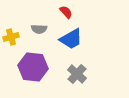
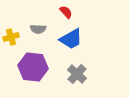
gray semicircle: moved 1 px left
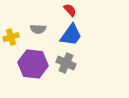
red semicircle: moved 4 px right, 2 px up
blue trapezoid: moved 4 px up; rotated 25 degrees counterclockwise
purple hexagon: moved 3 px up
gray cross: moved 11 px left, 11 px up; rotated 18 degrees counterclockwise
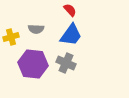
gray semicircle: moved 2 px left
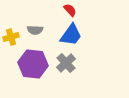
gray semicircle: moved 1 px left, 1 px down
gray cross: rotated 24 degrees clockwise
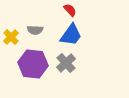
yellow cross: rotated 28 degrees counterclockwise
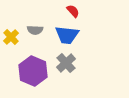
red semicircle: moved 3 px right, 1 px down
blue trapezoid: moved 4 px left; rotated 60 degrees clockwise
purple hexagon: moved 7 px down; rotated 16 degrees clockwise
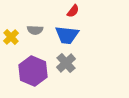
red semicircle: rotated 80 degrees clockwise
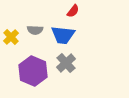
blue trapezoid: moved 4 px left
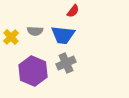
gray semicircle: moved 1 px down
gray cross: rotated 18 degrees clockwise
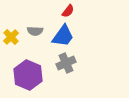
red semicircle: moved 5 px left
blue trapezoid: moved 1 px down; rotated 60 degrees counterclockwise
purple hexagon: moved 5 px left, 4 px down
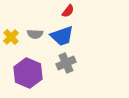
gray semicircle: moved 3 px down
blue trapezoid: moved 1 px left; rotated 35 degrees clockwise
purple hexagon: moved 2 px up
